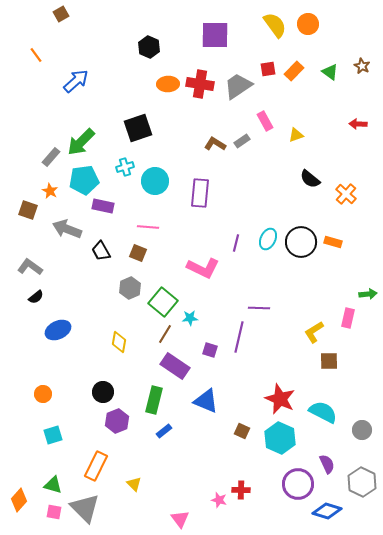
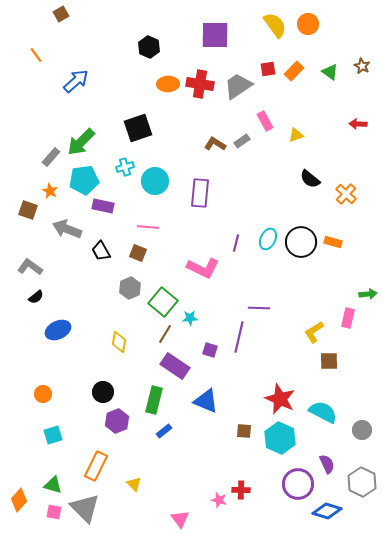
brown square at (242, 431): moved 2 px right; rotated 21 degrees counterclockwise
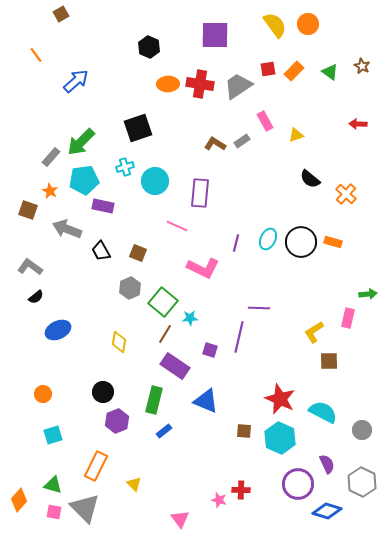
pink line at (148, 227): moved 29 px right, 1 px up; rotated 20 degrees clockwise
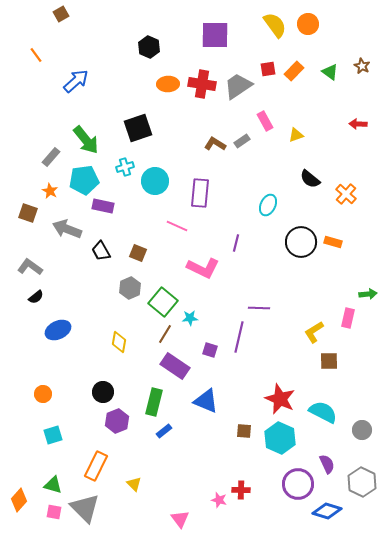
red cross at (200, 84): moved 2 px right
green arrow at (81, 142): moved 5 px right, 2 px up; rotated 84 degrees counterclockwise
brown square at (28, 210): moved 3 px down
cyan ellipse at (268, 239): moved 34 px up
green rectangle at (154, 400): moved 2 px down
